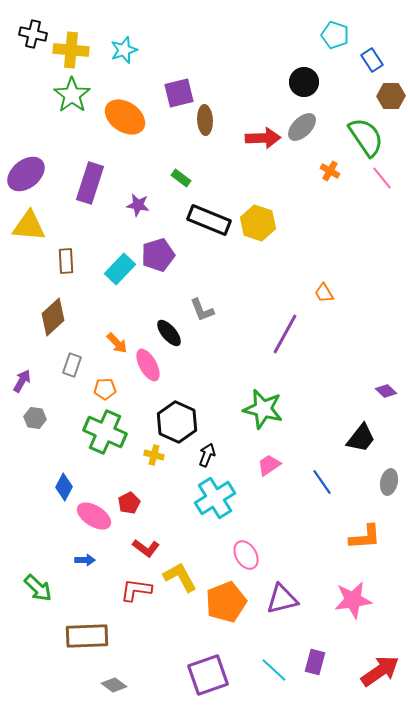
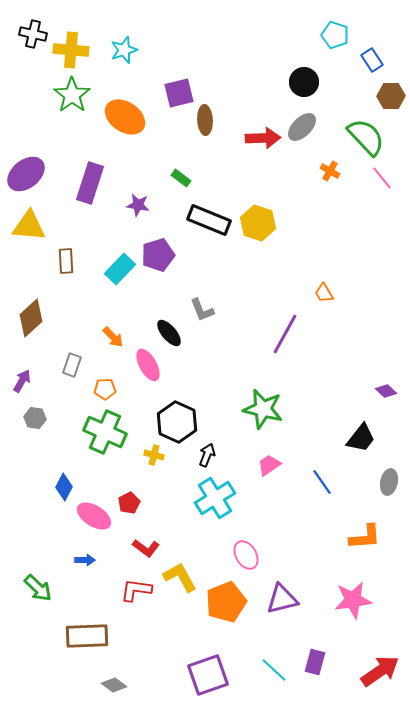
green semicircle at (366, 137): rotated 9 degrees counterclockwise
brown diamond at (53, 317): moved 22 px left, 1 px down
orange arrow at (117, 343): moved 4 px left, 6 px up
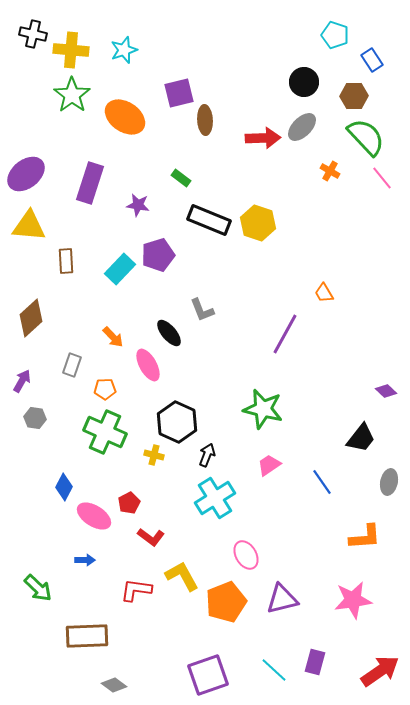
brown hexagon at (391, 96): moved 37 px left
red L-shape at (146, 548): moved 5 px right, 11 px up
yellow L-shape at (180, 577): moved 2 px right, 1 px up
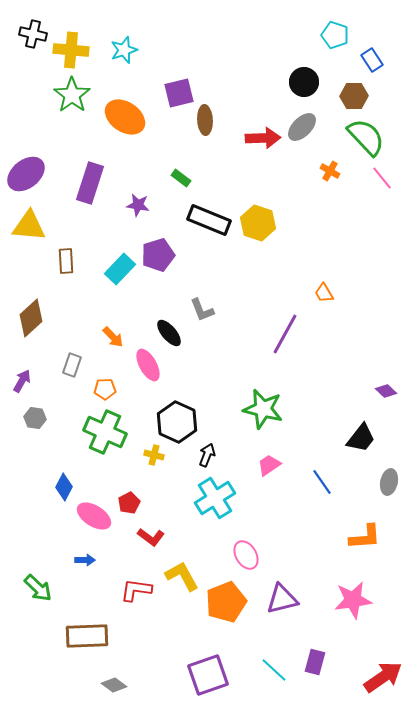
red arrow at (380, 671): moved 3 px right, 6 px down
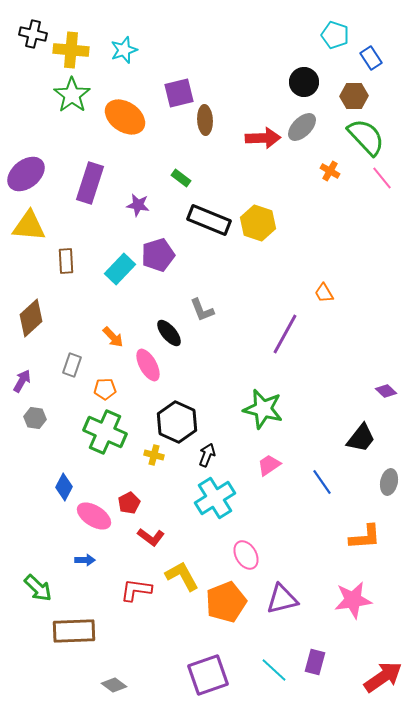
blue rectangle at (372, 60): moved 1 px left, 2 px up
brown rectangle at (87, 636): moved 13 px left, 5 px up
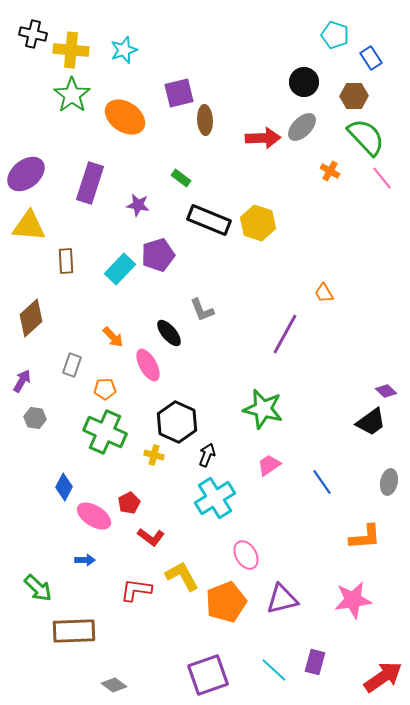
black trapezoid at (361, 438): moved 10 px right, 16 px up; rotated 16 degrees clockwise
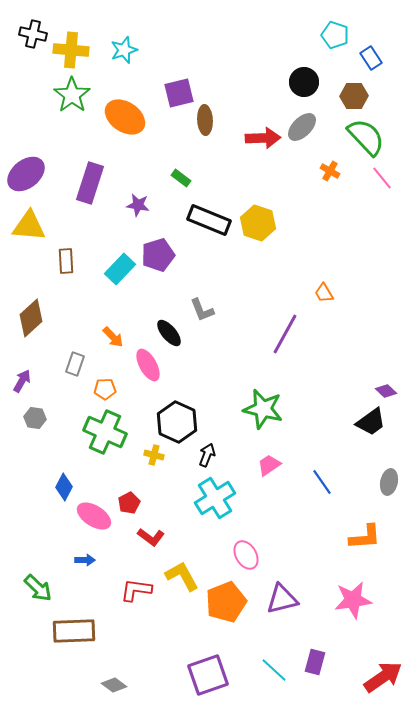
gray rectangle at (72, 365): moved 3 px right, 1 px up
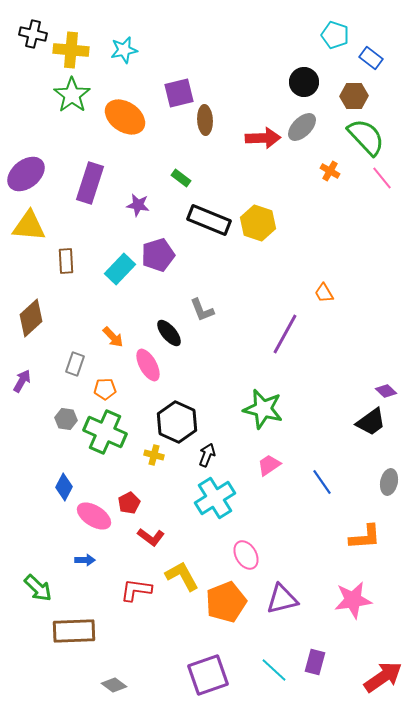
cyan star at (124, 50): rotated 8 degrees clockwise
blue rectangle at (371, 58): rotated 20 degrees counterclockwise
gray hexagon at (35, 418): moved 31 px right, 1 px down
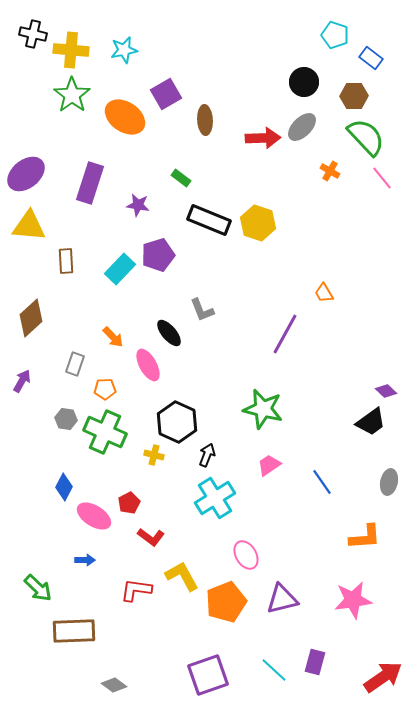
purple square at (179, 93): moved 13 px left, 1 px down; rotated 16 degrees counterclockwise
